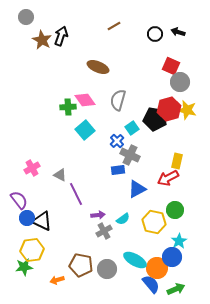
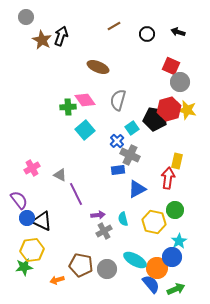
black circle at (155, 34): moved 8 px left
red arrow at (168, 178): rotated 125 degrees clockwise
cyan semicircle at (123, 219): rotated 112 degrees clockwise
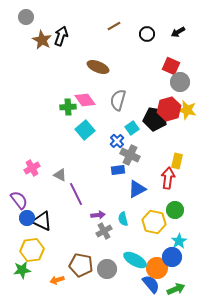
black arrow at (178, 32): rotated 48 degrees counterclockwise
green star at (24, 267): moved 2 px left, 3 px down
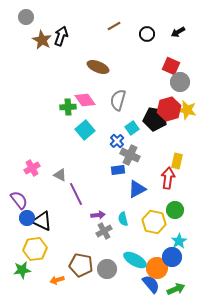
yellow hexagon at (32, 250): moved 3 px right, 1 px up
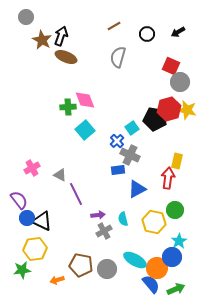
brown ellipse at (98, 67): moved 32 px left, 10 px up
pink diamond at (85, 100): rotated 15 degrees clockwise
gray semicircle at (118, 100): moved 43 px up
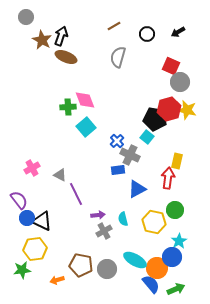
cyan square at (132, 128): moved 15 px right, 9 px down; rotated 16 degrees counterclockwise
cyan square at (85, 130): moved 1 px right, 3 px up
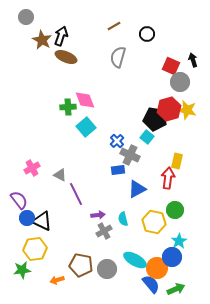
black arrow at (178, 32): moved 15 px right, 28 px down; rotated 104 degrees clockwise
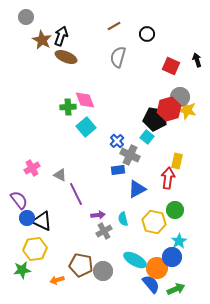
black arrow at (193, 60): moved 4 px right
gray circle at (180, 82): moved 15 px down
gray circle at (107, 269): moved 4 px left, 2 px down
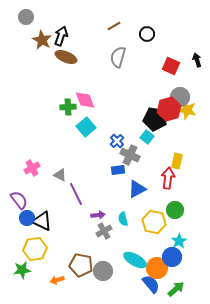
green arrow at (176, 289): rotated 18 degrees counterclockwise
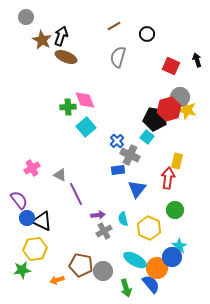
blue triangle at (137, 189): rotated 24 degrees counterclockwise
yellow hexagon at (154, 222): moved 5 px left, 6 px down; rotated 10 degrees clockwise
cyan star at (179, 241): moved 5 px down
green arrow at (176, 289): moved 50 px left, 1 px up; rotated 114 degrees clockwise
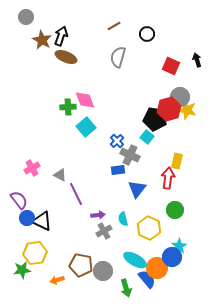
yellow hexagon at (35, 249): moved 4 px down
blue semicircle at (151, 284): moved 4 px left, 5 px up
